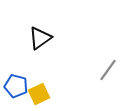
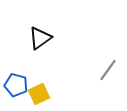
blue pentagon: moved 1 px up
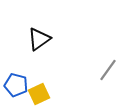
black triangle: moved 1 px left, 1 px down
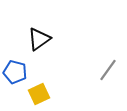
blue pentagon: moved 1 px left, 13 px up
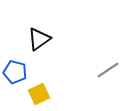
gray line: rotated 20 degrees clockwise
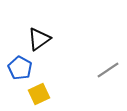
blue pentagon: moved 5 px right, 4 px up; rotated 15 degrees clockwise
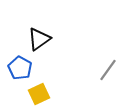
gray line: rotated 20 degrees counterclockwise
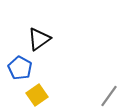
gray line: moved 1 px right, 26 px down
yellow square: moved 2 px left, 1 px down; rotated 10 degrees counterclockwise
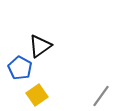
black triangle: moved 1 px right, 7 px down
gray line: moved 8 px left
